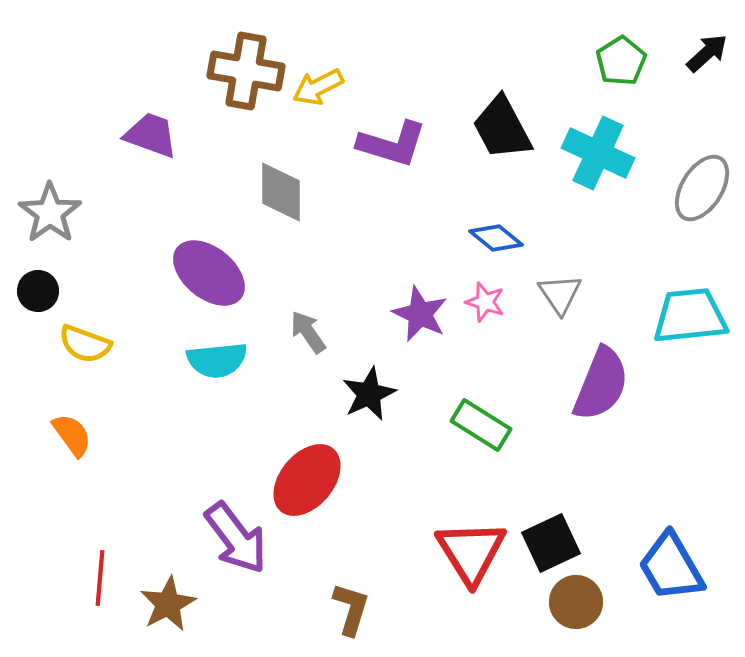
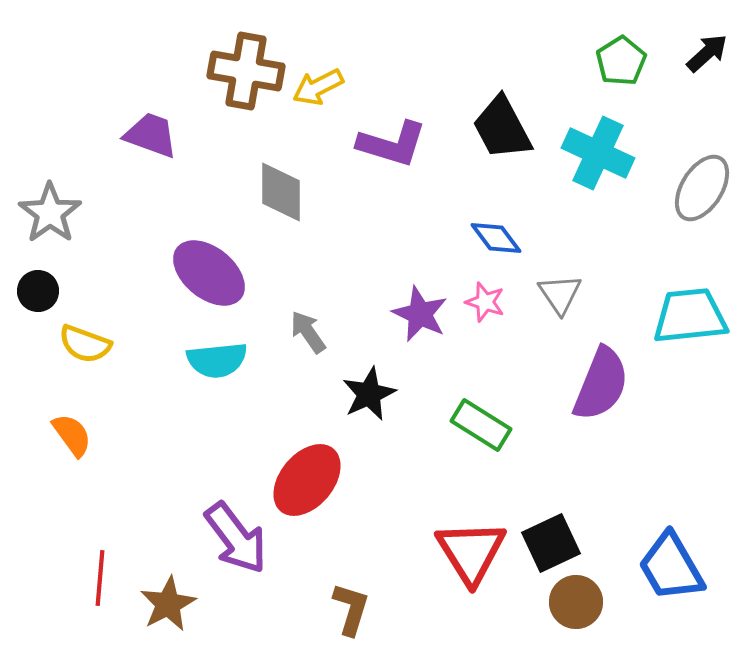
blue diamond: rotated 14 degrees clockwise
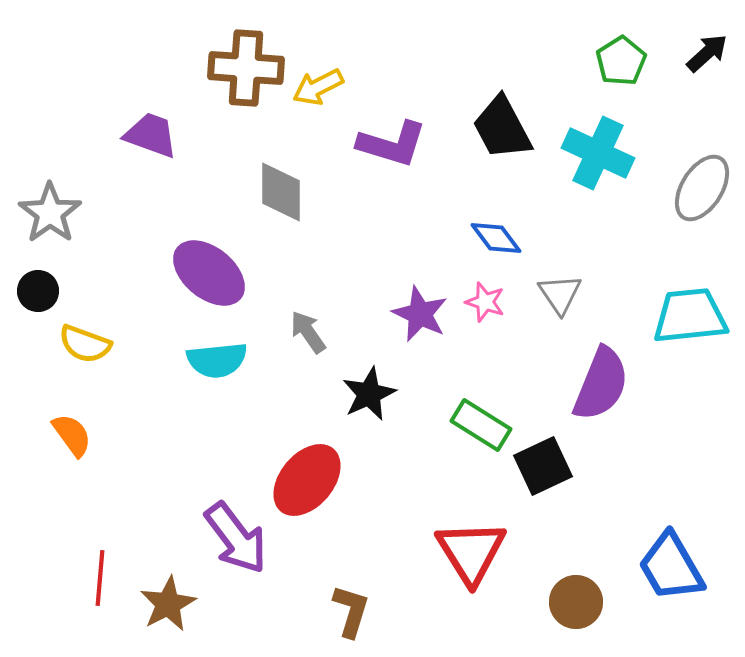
brown cross: moved 3 px up; rotated 6 degrees counterclockwise
black square: moved 8 px left, 77 px up
brown L-shape: moved 2 px down
